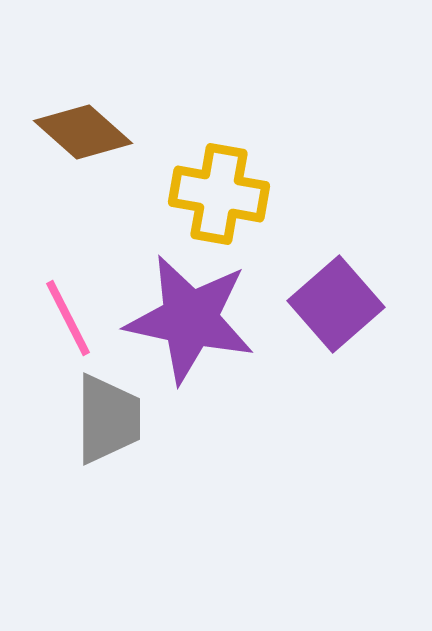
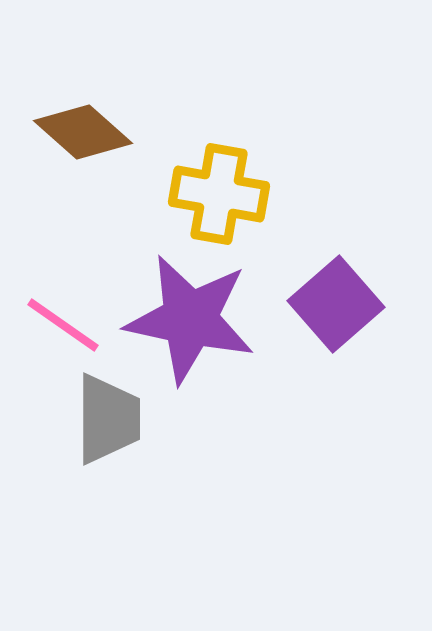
pink line: moved 5 px left, 7 px down; rotated 28 degrees counterclockwise
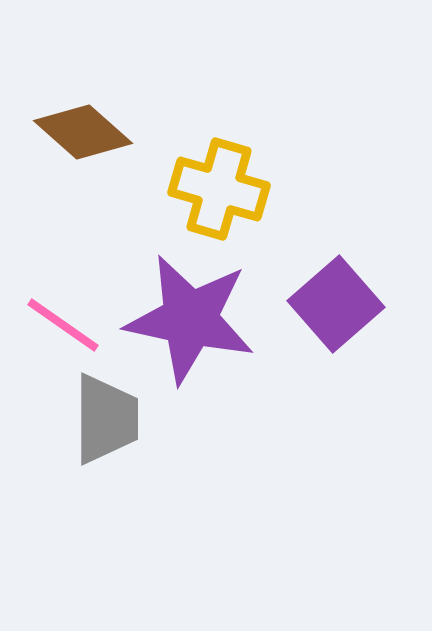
yellow cross: moved 5 px up; rotated 6 degrees clockwise
gray trapezoid: moved 2 px left
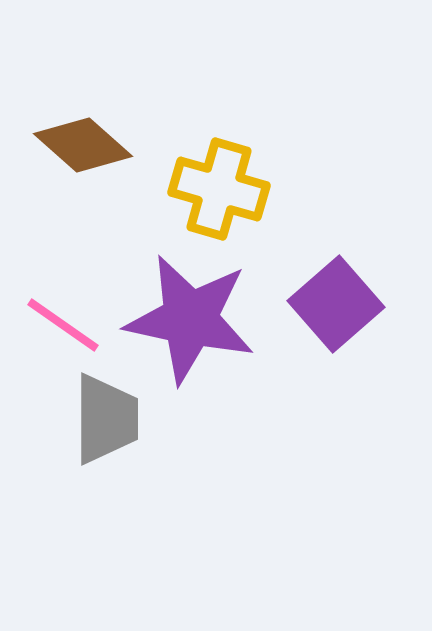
brown diamond: moved 13 px down
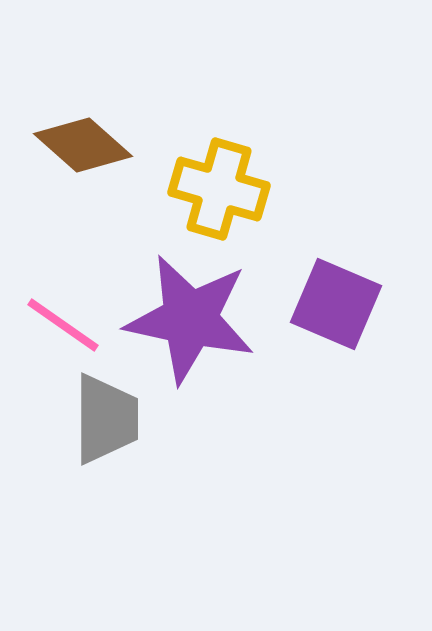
purple square: rotated 26 degrees counterclockwise
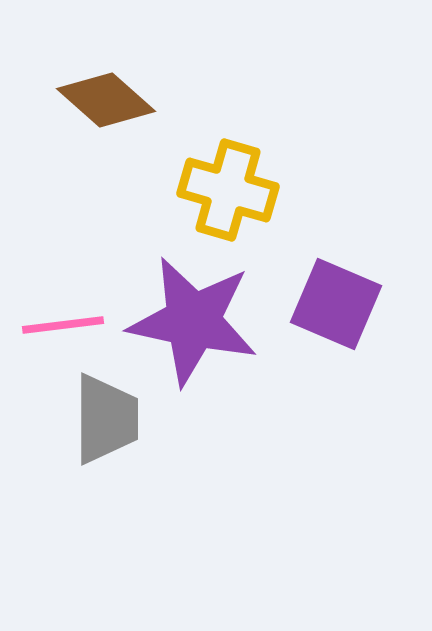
brown diamond: moved 23 px right, 45 px up
yellow cross: moved 9 px right, 1 px down
purple star: moved 3 px right, 2 px down
pink line: rotated 42 degrees counterclockwise
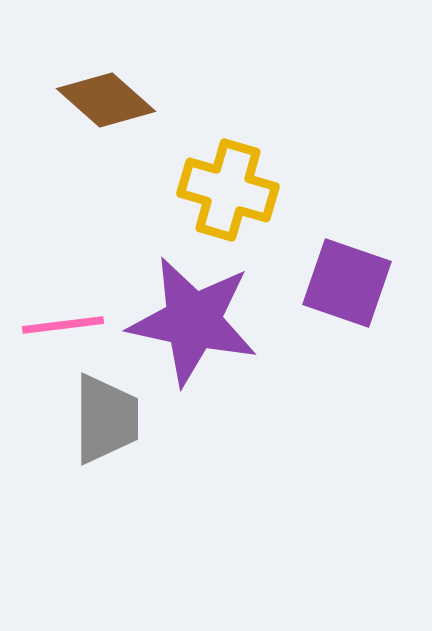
purple square: moved 11 px right, 21 px up; rotated 4 degrees counterclockwise
